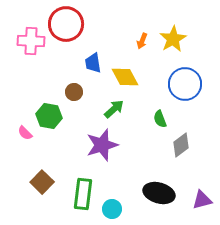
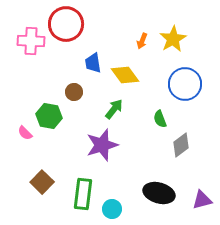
yellow diamond: moved 2 px up; rotated 8 degrees counterclockwise
green arrow: rotated 10 degrees counterclockwise
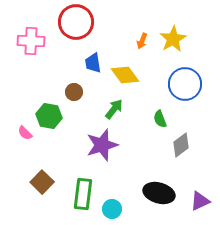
red circle: moved 10 px right, 2 px up
purple triangle: moved 2 px left, 1 px down; rotated 10 degrees counterclockwise
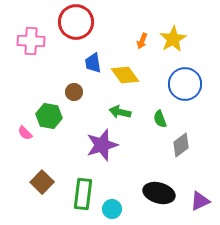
green arrow: moved 6 px right, 3 px down; rotated 115 degrees counterclockwise
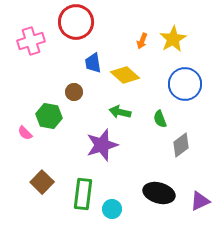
pink cross: rotated 20 degrees counterclockwise
yellow diamond: rotated 12 degrees counterclockwise
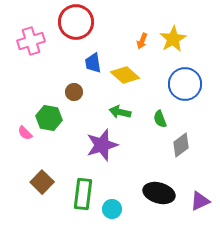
green hexagon: moved 2 px down
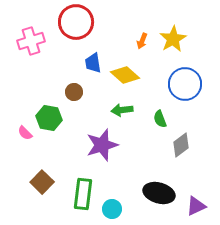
green arrow: moved 2 px right, 2 px up; rotated 20 degrees counterclockwise
purple triangle: moved 4 px left, 5 px down
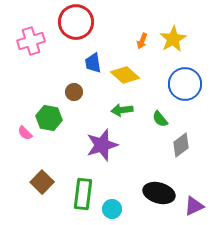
green semicircle: rotated 18 degrees counterclockwise
purple triangle: moved 2 px left
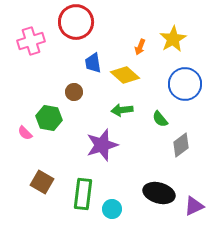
orange arrow: moved 2 px left, 6 px down
brown square: rotated 15 degrees counterclockwise
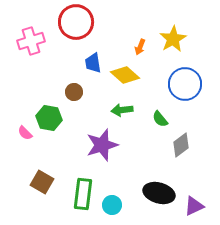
cyan circle: moved 4 px up
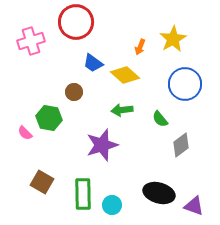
blue trapezoid: rotated 45 degrees counterclockwise
green rectangle: rotated 8 degrees counterclockwise
purple triangle: rotated 45 degrees clockwise
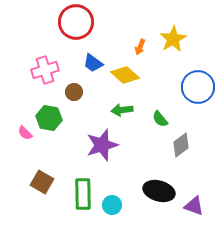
pink cross: moved 14 px right, 29 px down
blue circle: moved 13 px right, 3 px down
black ellipse: moved 2 px up
